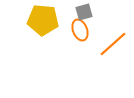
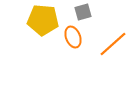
gray square: moved 1 px left
orange ellipse: moved 7 px left, 7 px down
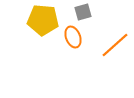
orange line: moved 2 px right, 1 px down
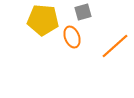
orange ellipse: moved 1 px left
orange line: moved 1 px down
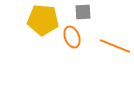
gray square: rotated 12 degrees clockwise
orange line: rotated 64 degrees clockwise
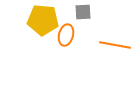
orange ellipse: moved 6 px left, 2 px up; rotated 35 degrees clockwise
orange line: moved 1 px up; rotated 12 degrees counterclockwise
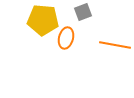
gray square: rotated 18 degrees counterclockwise
orange ellipse: moved 3 px down
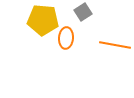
gray square: rotated 12 degrees counterclockwise
orange ellipse: rotated 10 degrees counterclockwise
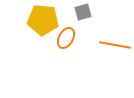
gray square: rotated 18 degrees clockwise
orange ellipse: rotated 25 degrees clockwise
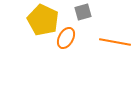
yellow pentagon: rotated 20 degrees clockwise
orange line: moved 3 px up
